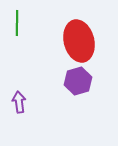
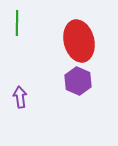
purple hexagon: rotated 20 degrees counterclockwise
purple arrow: moved 1 px right, 5 px up
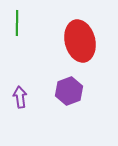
red ellipse: moved 1 px right
purple hexagon: moved 9 px left, 10 px down; rotated 16 degrees clockwise
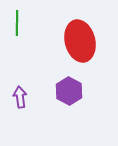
purple hexagon: rotated 12 degrees counterclockwise
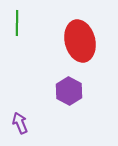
purple arrow: moved 26 px down; rotated 15 degrees counterclockwise
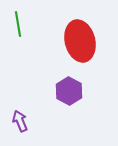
green line: moved 1 px right, 1 px down; rotated 10 degrees counterclockwise
purple arrow: moved 2 px up
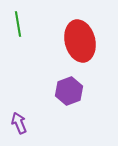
purple hexagon: rotated 12 degrees clockwise
purple arrow: moved 1 px left, 2 px down
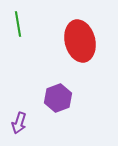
purple hexagon: moved 11 px left, 7 px down
purple arrow: rotated 140 degrees counterclockwise
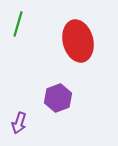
green line: rotated 25 degrees clockwise
red ellipse: moved 2 px left
